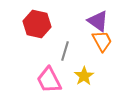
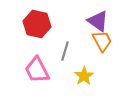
pink trapezoid: moved 12 px left, 10 px up
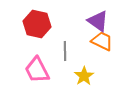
orange trapezoid: rotated 35 degrees counterclockwise
gray line: rotated 18 degrees counterclockwise
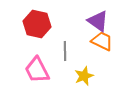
yellow star: rotated 12 degrees clockwise
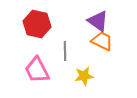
yellow star: rotated 12 degrees clockwise
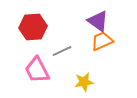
red hexagon: moved 4 px left, 3 px down; rotated 16 degrees counterclockwise
orange trapezoid: rotated 50 degrees counterclockwise
gray line: moved 3 px left; rotated 66 degrees clockwise
yellow star: moved 6 px down
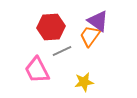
red hexagon: moved 18 px right
orange trapezoid: moved 12 px left, 5 px up; rotated 30 degrees counterclockwise
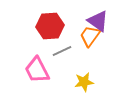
red hexagon: moved 1 px left, 1 px up
